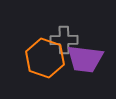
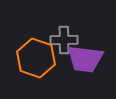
orange hexagon: moved 9 px left
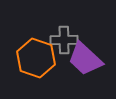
purple trapezoid: rotated 36 degrees clockwise
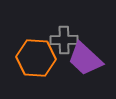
orange hexagon: rotated 15 degrees counterclockwise
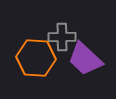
gray cross: moved 2 px left, 3 px up
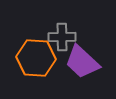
purple trapezoid: moved 3 px left, 3 px down
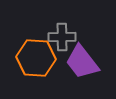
purple trapezoid: rotated 9 degrees clockwise
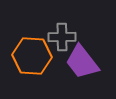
orange hexagon: moved 4 px left, 2 px up
